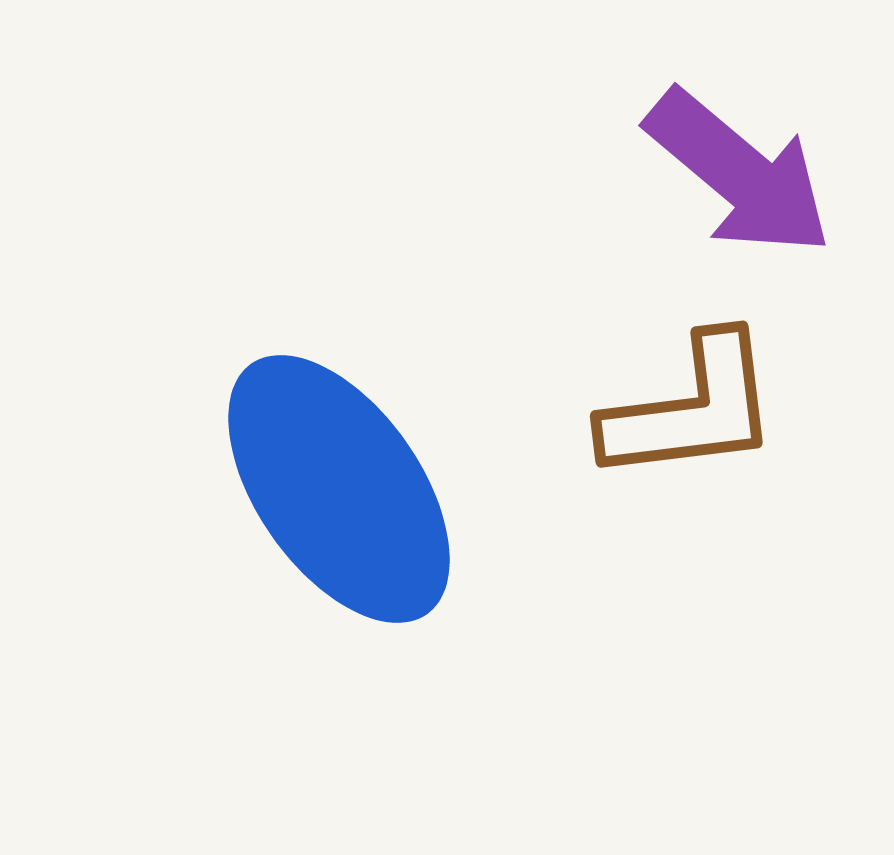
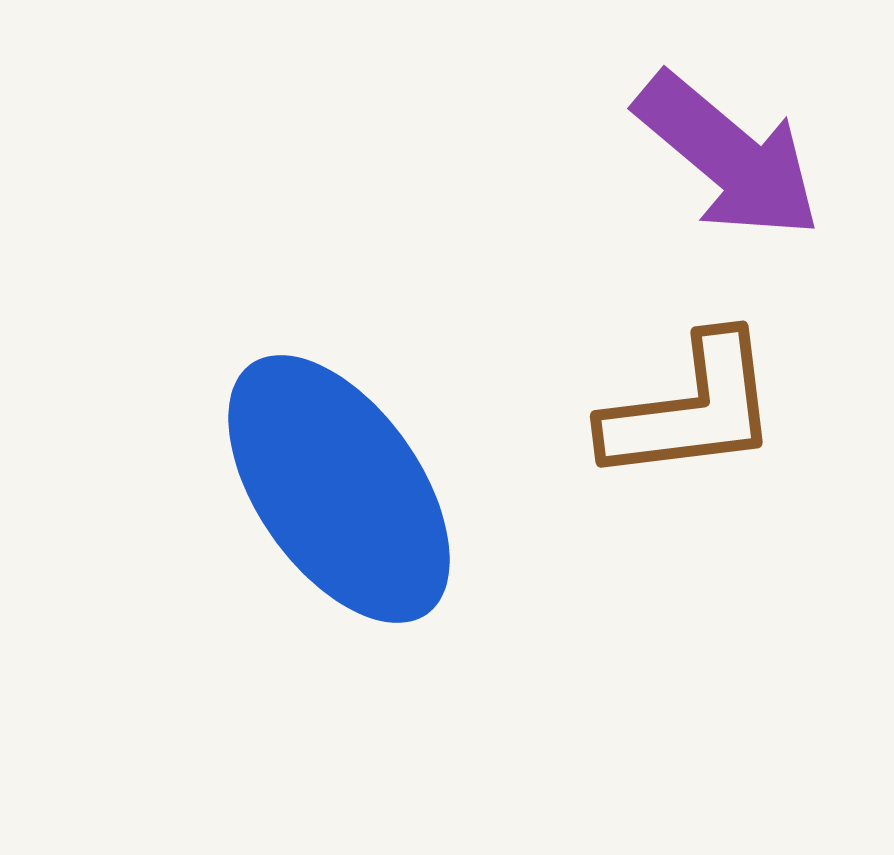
purple arrow: moved 11 px left, 17 px up
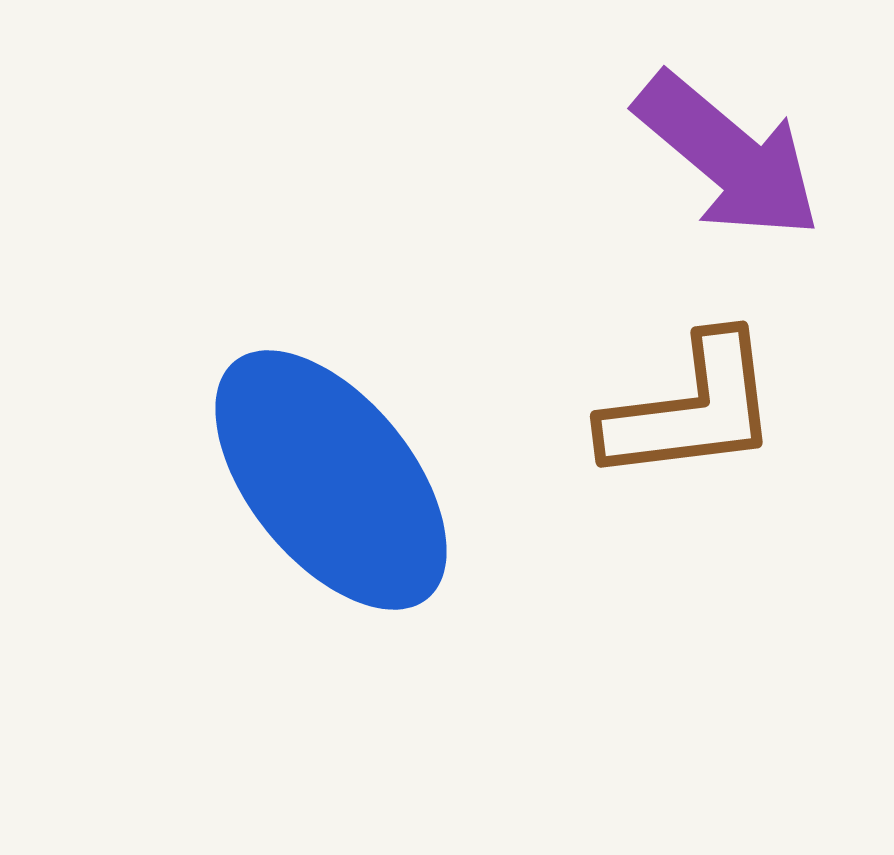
blue ellipse: moved 8 px left, 9 px up; rotated 4 degrees counterclockwise
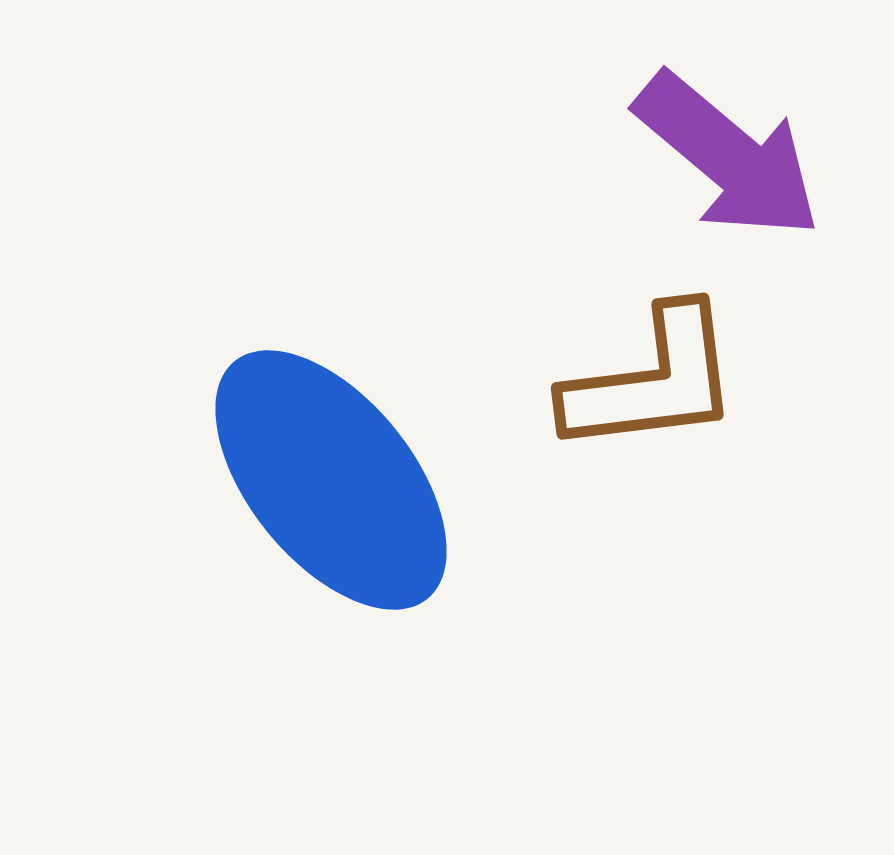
brown L-shape: moved 39 px left, 28 px up
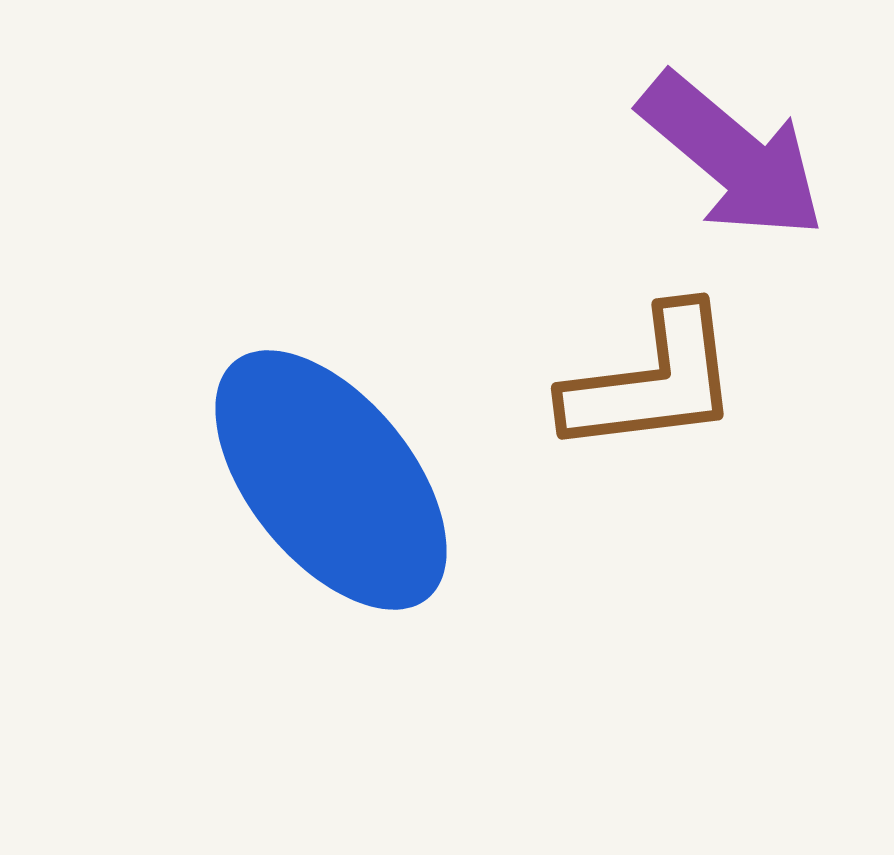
purple arrow: moved 4 px right
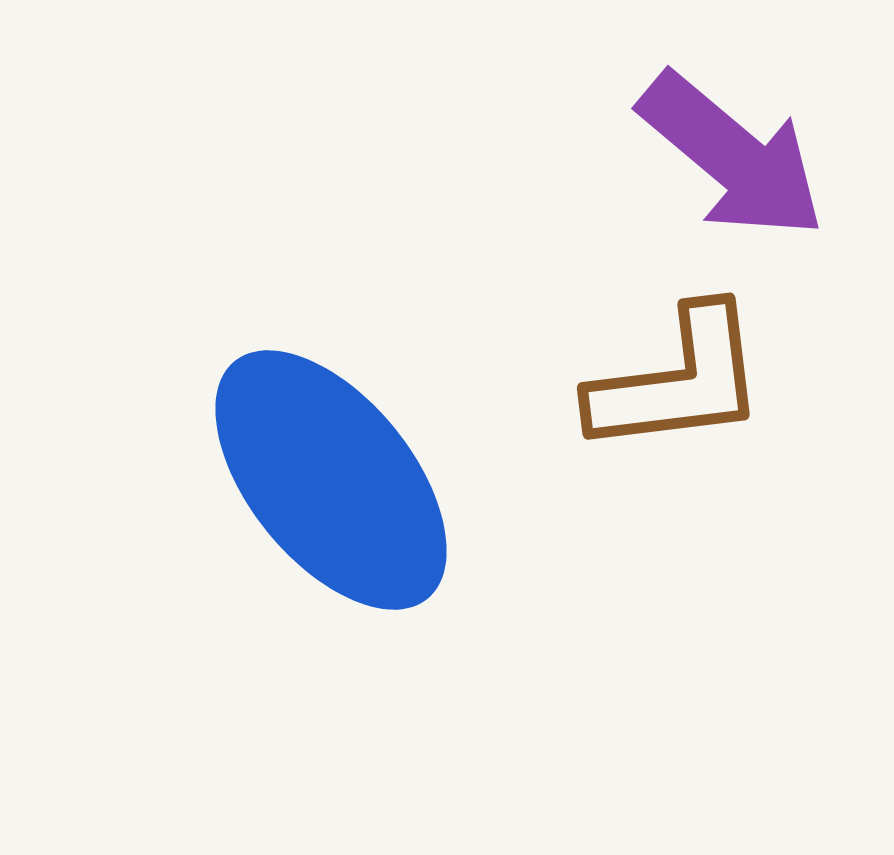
brown L-shape: moved 26 px right
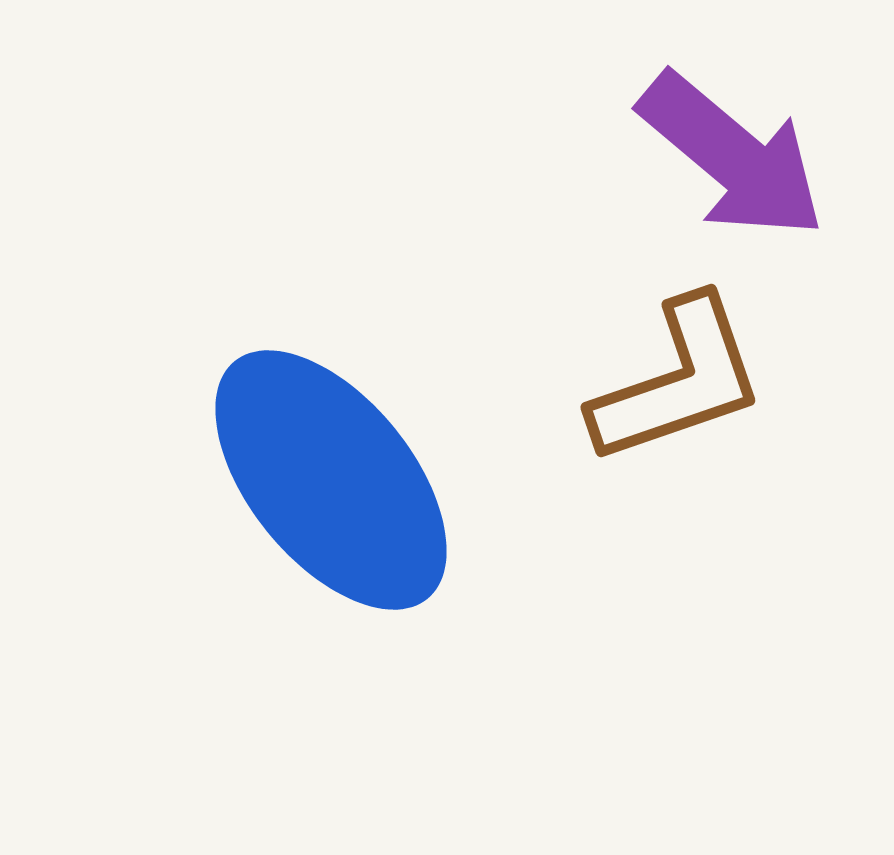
brown L-shape: rotated 12 degrees counterclockwise
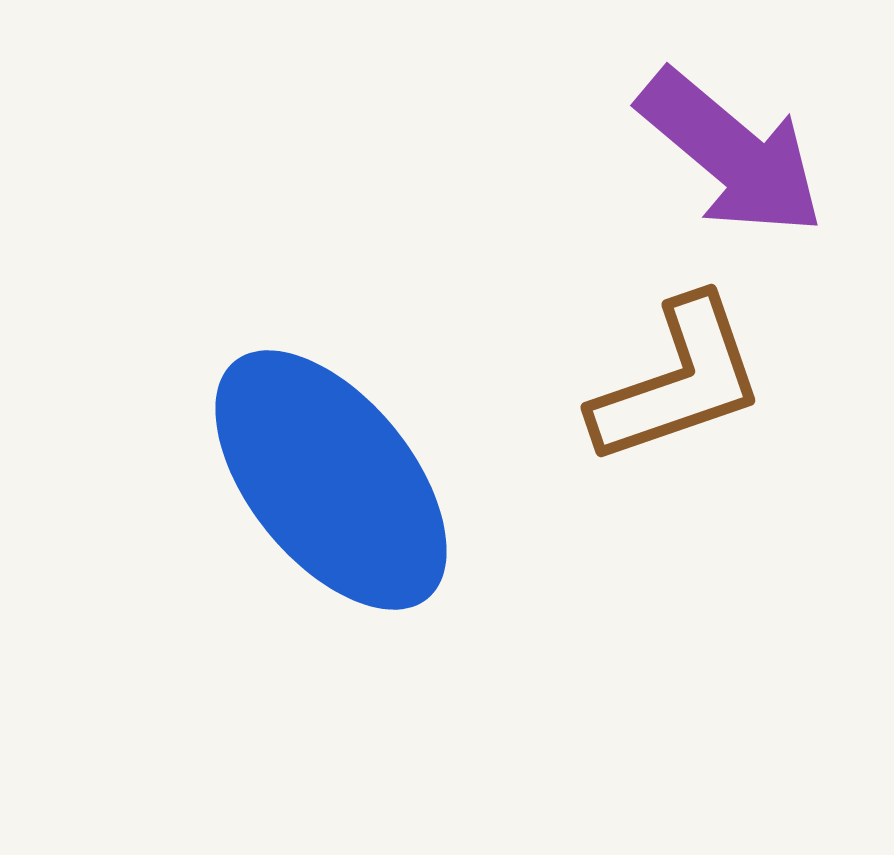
purple arrow: moved 1 px left, 3 px up
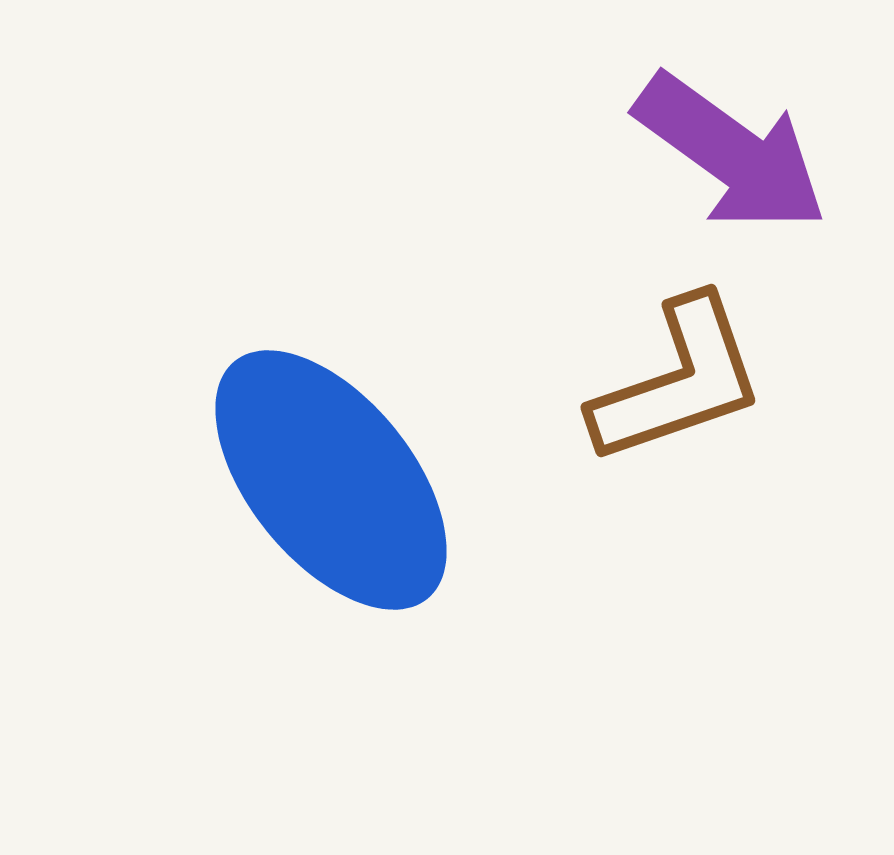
purple arrow: rotated 4 degrees counterclockwise
